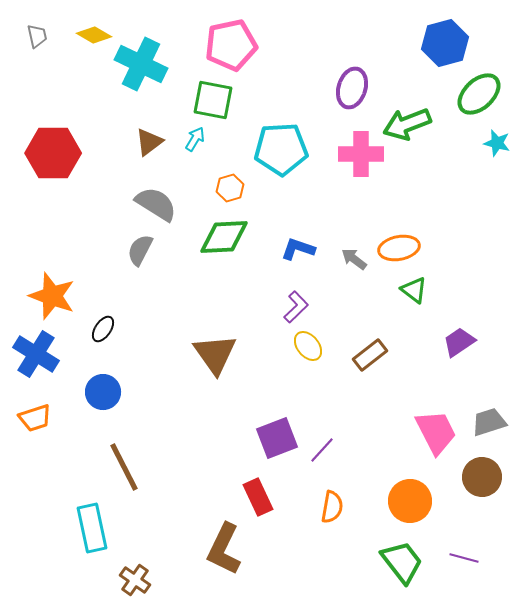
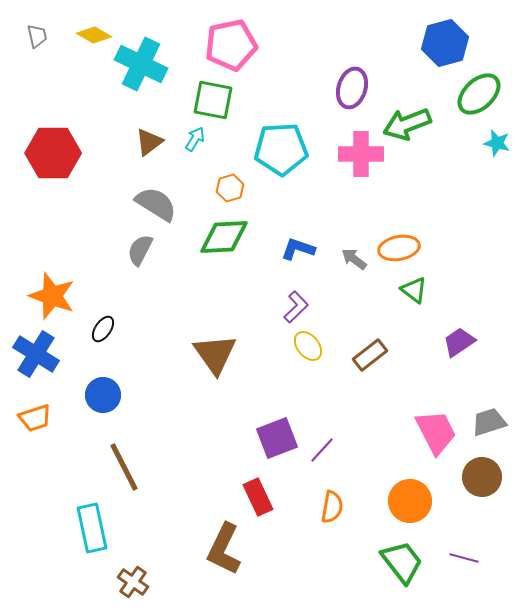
blue circle at (103, 392): moved 3 px down
brown cross at (135, 580): moved 2 px left, 2 px down
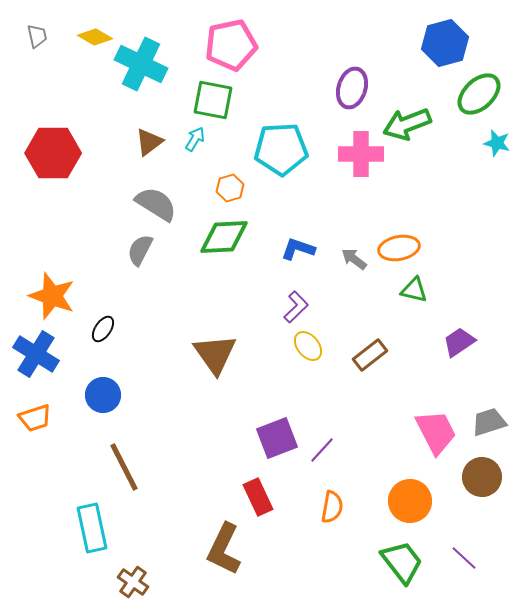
yellow diamond at (94, 35): moved 1 px right, 2 px down
green triangle at (414, 290): rotated 24 degrees counterclockwise
purple line at (464, 558): rotated 28 degrees clockwise
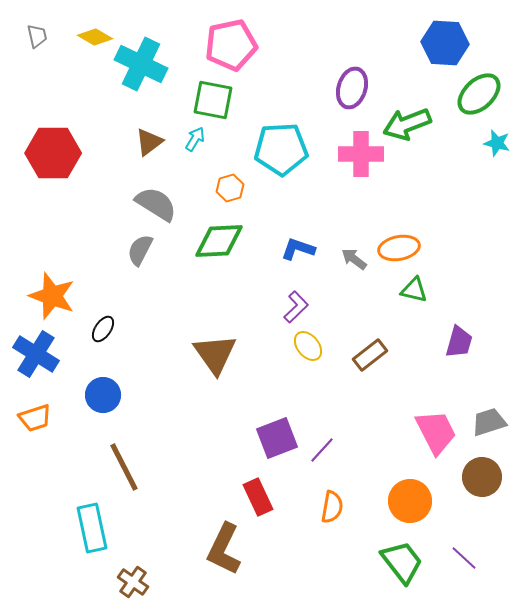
blue hexagon at (445, 43): rotated 18 degrees clockwise
green diamond at (224, 237): moved 5 px left, 4 px down
purple trapezoid at (459, 342): rotated 140 degrees clockwise
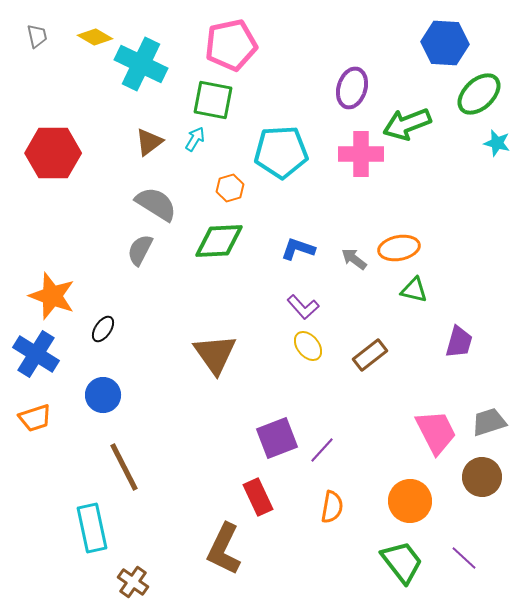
cyan pentagon at (281, 149): moved 3 px down
purple L-shape at (296, 307): moved 7 px right; rotated 92 degrees clockwise
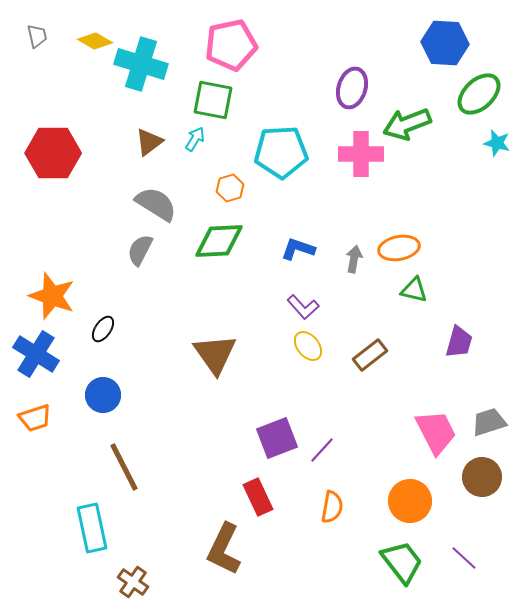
yellow diamond at (95, 37): moved 4 px down
cyan cross at (141, 64): rotated 9 degrees counterclockwise
gray arrow at (354, 259): rotated 64 degrees clockwise
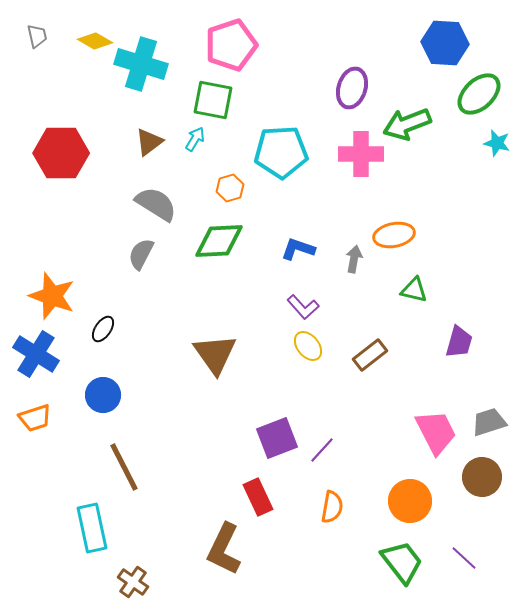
pink pentagon at (231, 45): rotated 6 degrees counterclockwise
red hexagon at (53, 153): moved 8 px right
orange ellipse at (399, 248): moved 5 px left, 13 px up
gray semicircle at (140, 250): moved 1 px right, 4 px down
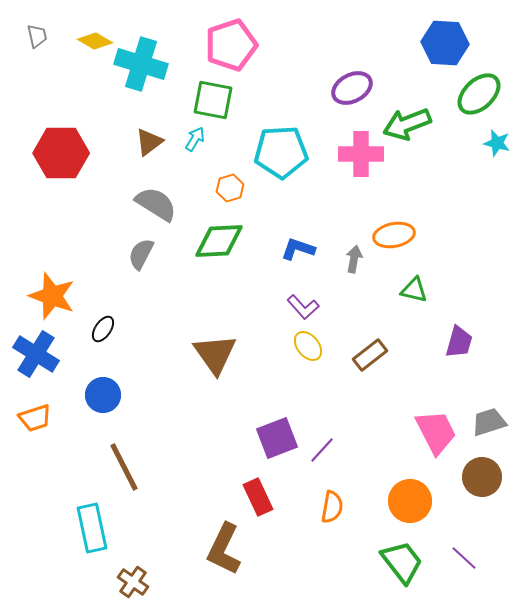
purple ellipse at (352, 88): rotated 45 degrees clockwise
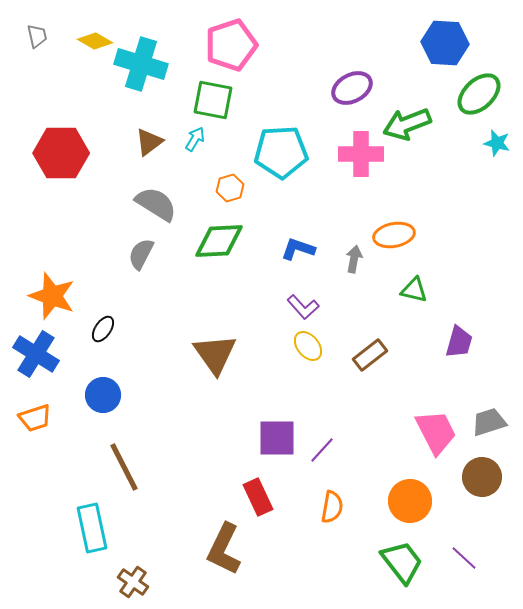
purple square at (277, 438): rotated 21 degrees clockwise
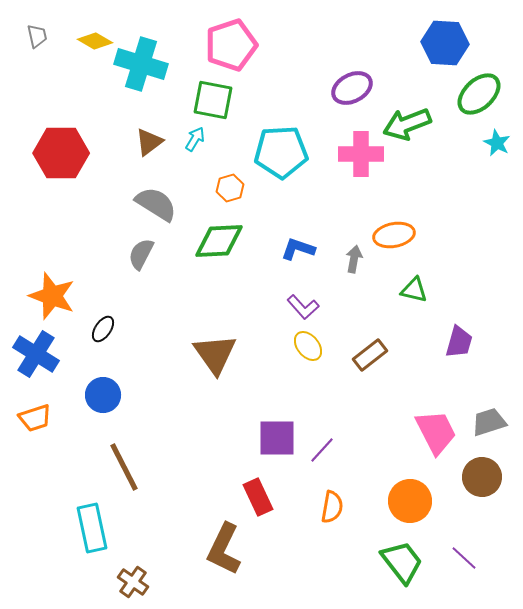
cyan star at (497, 143): rotated 12 degrees clockwise
